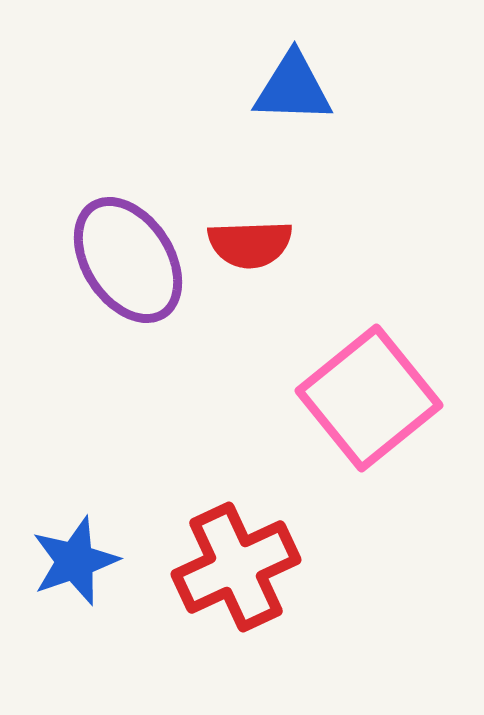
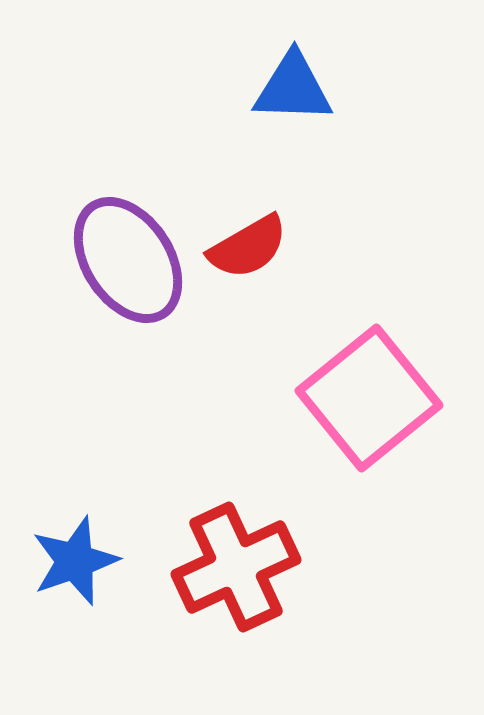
red semicircle: moved 2 px left, 3 px down; rotated 28 degrees counterclockwise
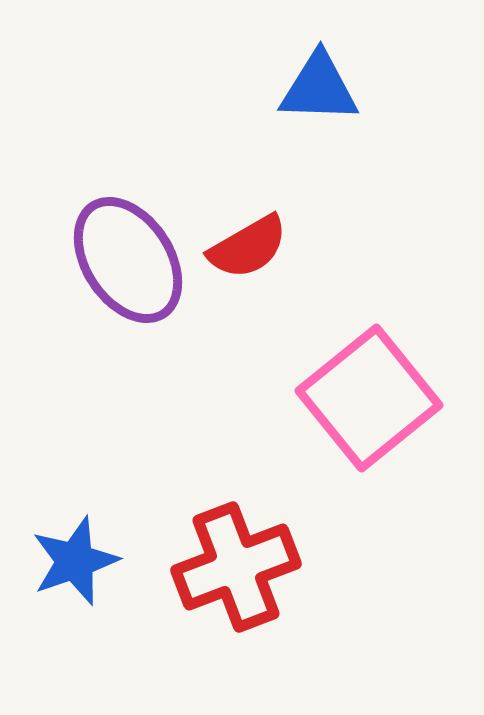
blue triangle: moved 26 px right
red cross: rotated 4 degrees clockwise
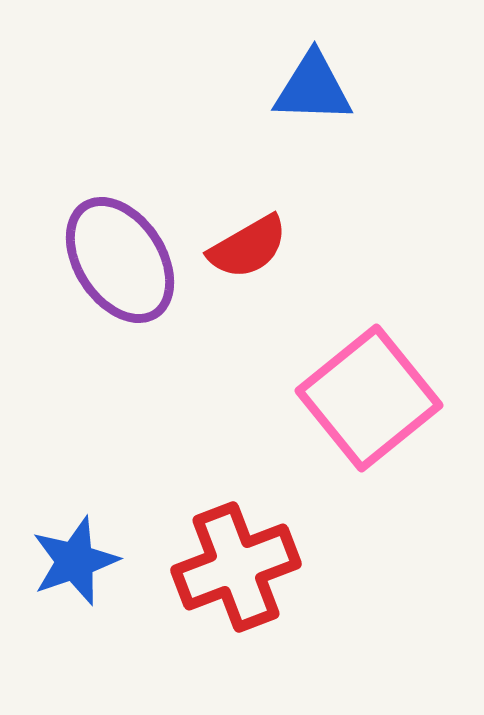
blue triangle: moved 6 px left
purple ellipse: moved 8 px left
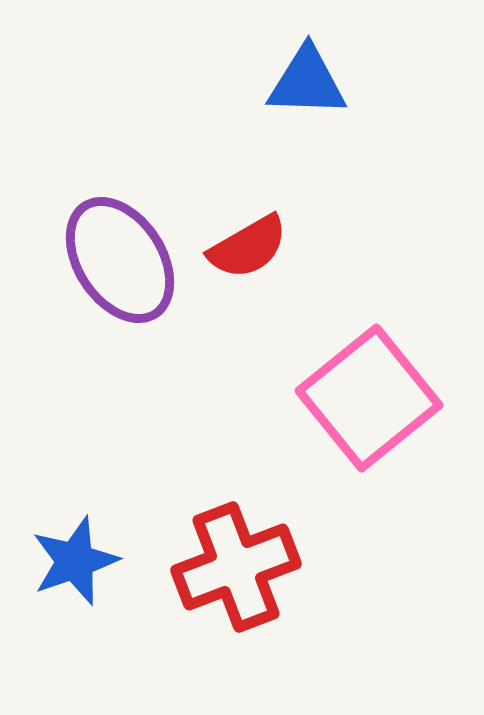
blue triangle: moved 6 px left, 6 px up
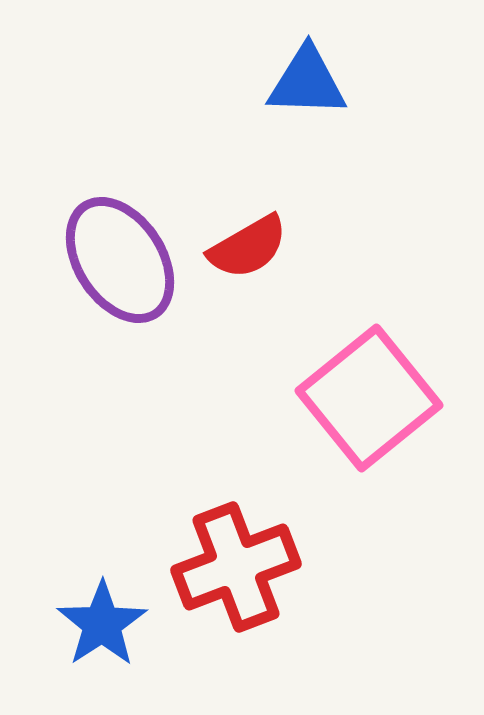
blue star: moved 27 px right, 63 px down; rotated 14 degrees counterclockwise
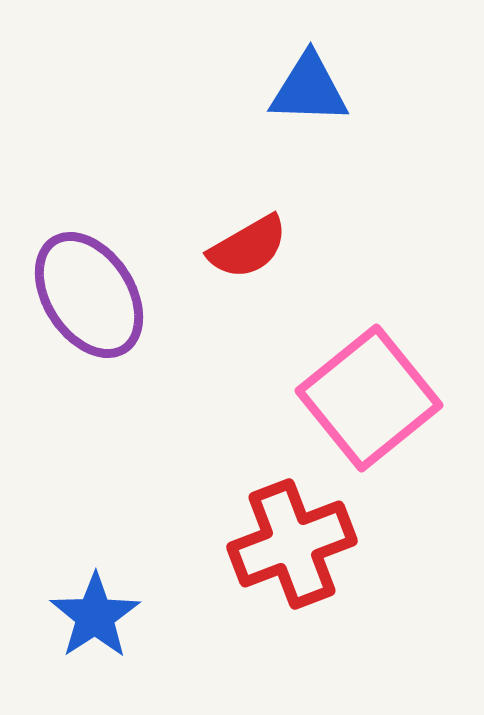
blue triangle: moved 2 px right, 7 px down
purple ellipse: moved 31 px left, 35 px down
red cross: moved 56 px right, 23 px up
blue star: moved 7 px left, 8 px up
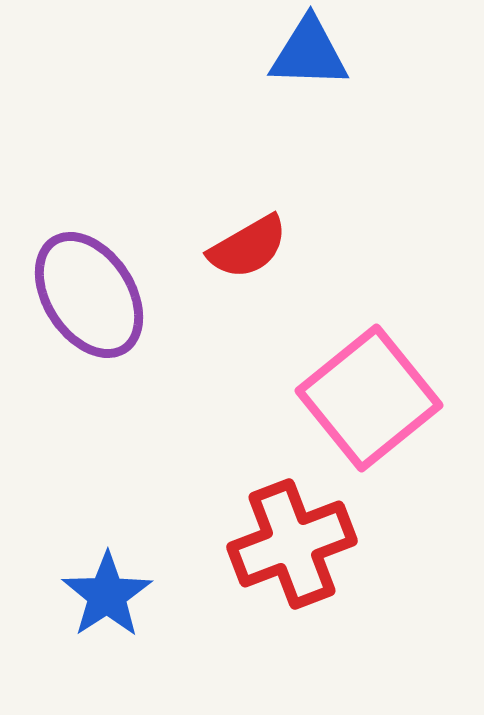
blue triangle: moved 36 px up
blue star: moved 12 px right, 21 px up
